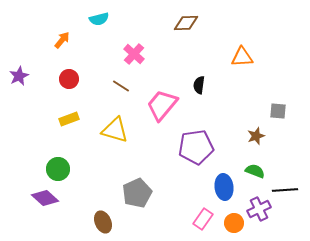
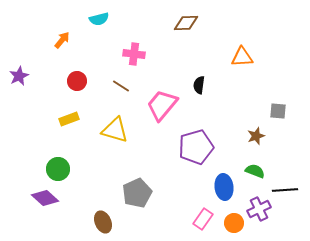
pink cross: rotated 35 degrees counterclockwise
red circle: moved 8 px right, 2 px down
purple pentagon: rotated 8 degrees counterclockwise
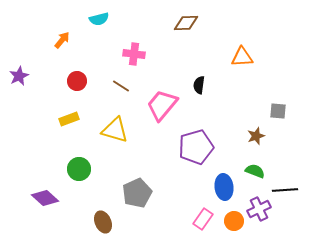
green circle: moved 21 px right
orange circle: moved 2 px up
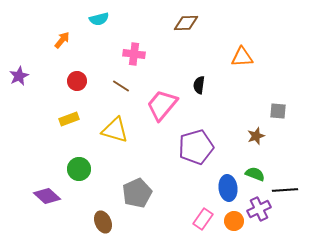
green semicircle: moved 3 px down
blue ellipse: moved 4 px right, 1 px down
purple diamond: moved 2 px right, 2 px up
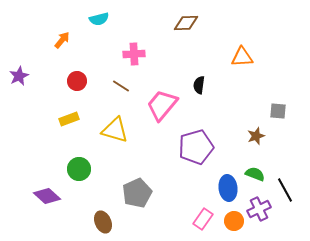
pink cross: rotated 10 degrees counterclockwise
black line: rotated 65 degrees clockwise
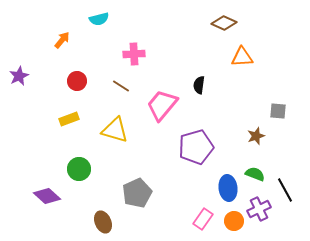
brown diamond: moved 38 px right; rotated 25 degrees clockwise
